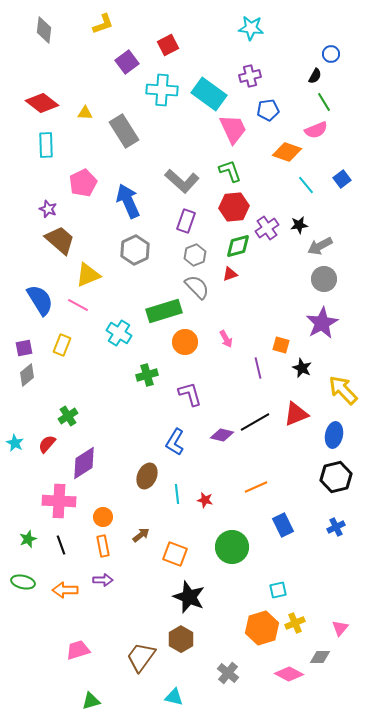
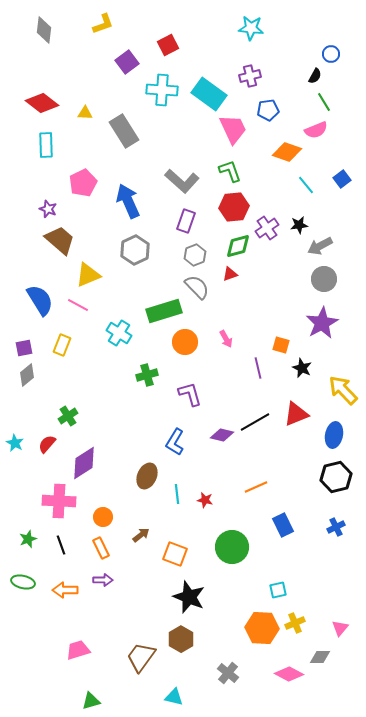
orange rectangle at (103, 546): moved 2 px left, 2 px down; rotated 15 degrees counterclockwise
orange hexagon at (262, 628): rotated 20 degrees clockwise
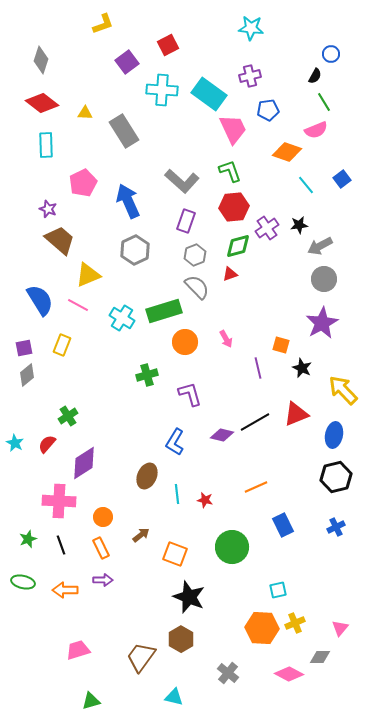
gray diamond at (44, 30): moved 3 px left, 30 px down; rotated 12 degrees clockwise
cyan cross at (119, 333): moved 3 px right, 15 px up
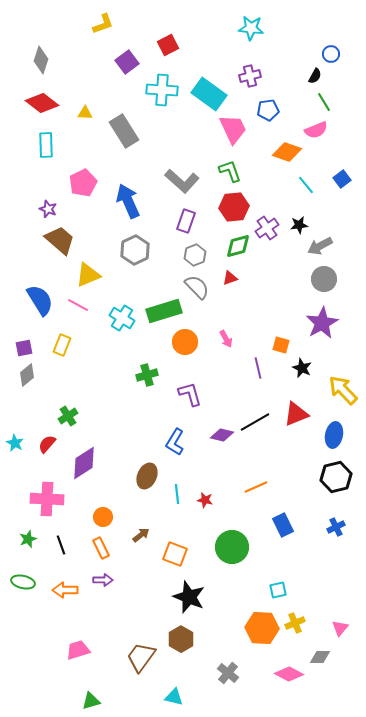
red triangle at (230, 274): moved 4 px down
pink cross at (59, 501): moved 12 px left, 2 px up
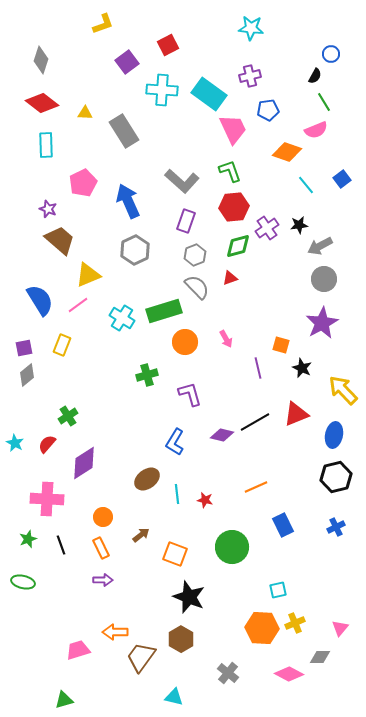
pink line at (78, 305): rotated 65 degrees counterclockwise
brown ellipse at (147, 476): moved 3 px down; rotated 30 degrees clockwise
orange arrow at (65, 590): moved 50 px right, 42 px down
green triangle at (91, 701): moved 27 px left, 1 px up
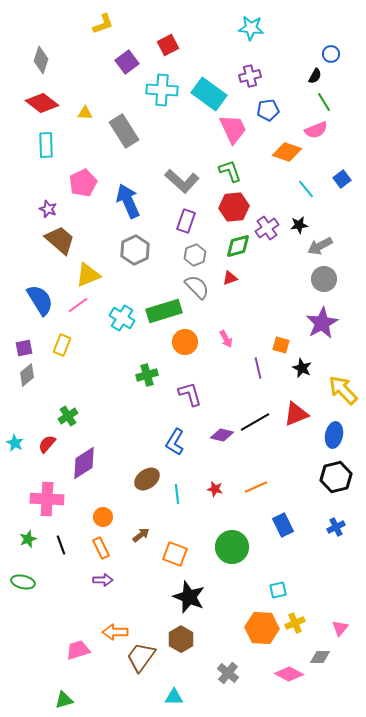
cyan line at (306, 185): moved 4 px down
red star at (205, 500): moved 10 px right, 11 px up
cyan triangle at (174, 697): rotated 12 degrees counterclockwise
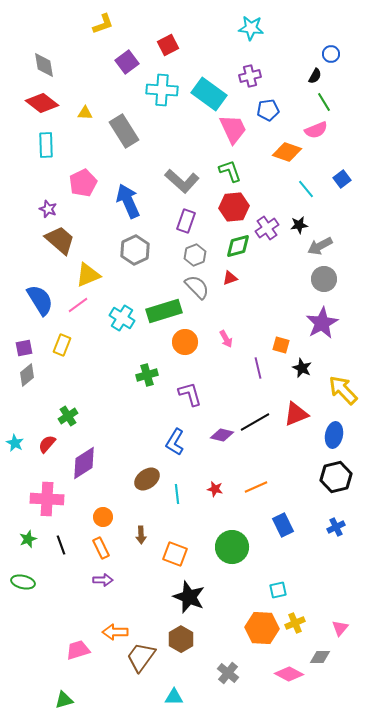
gray diamond at (41, 60): moved 3 px right, 5 px down; rotated 28 degrees counterclockwise
brown arrow at (141, 535): rotated 126 degrees clockwise
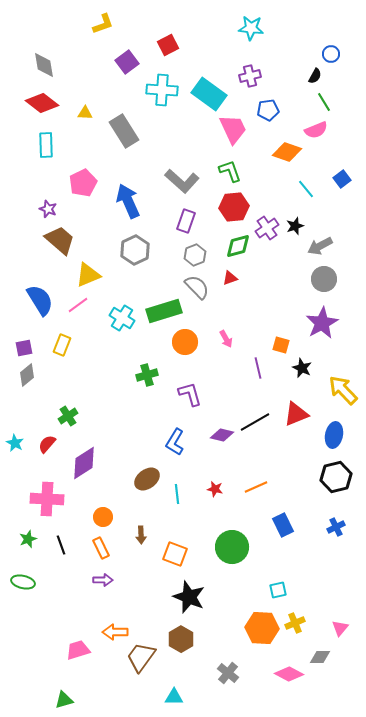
black star at (299, 225): moved 4 px left, 1 px down; rotated 12 degrees counterclockwise
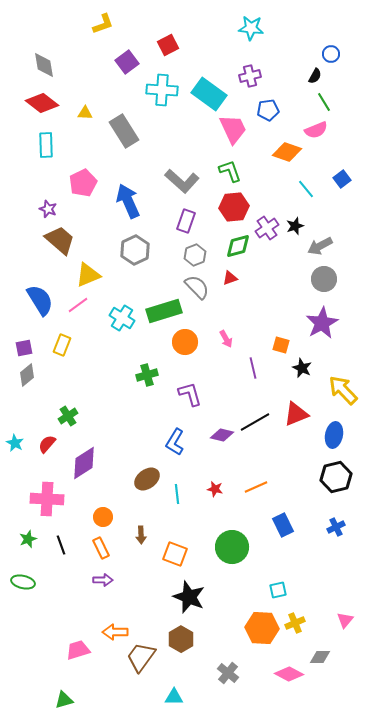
purple line at (258, 368): moved 5 px left
pink triangle at (340, 628): moved 5 px right, 8 px up
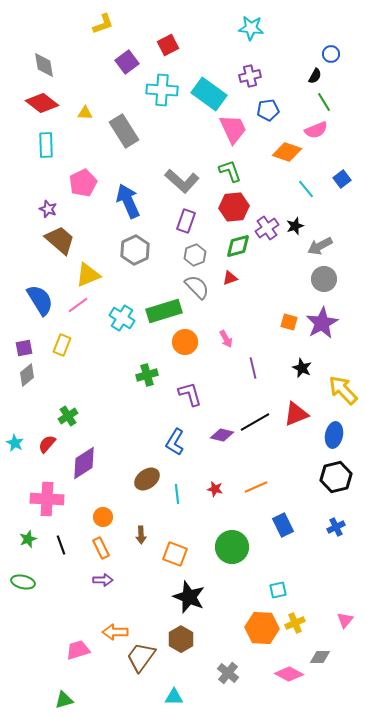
orange square at (281, 345): moved 8 px right, 23 px up
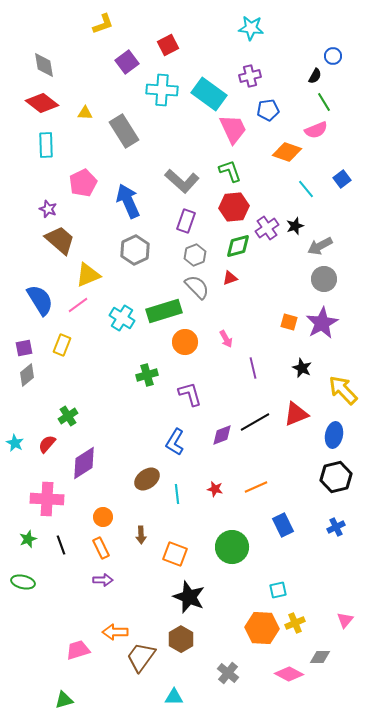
blue circle at (331, 54): moved 2 px right, 2 px down
purple diamond at (222, 435): rotated 35 degrees counterclockwise
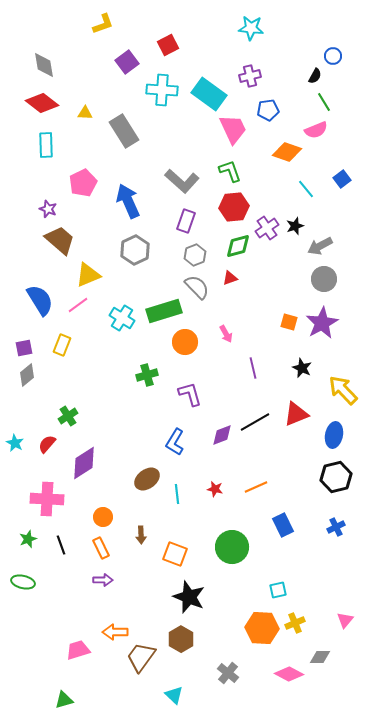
pink arrow at (226, 339): moved 5 px up
cyan triangle at (174, 697): moved 2 px up; rotated 42 degrees clockwise
